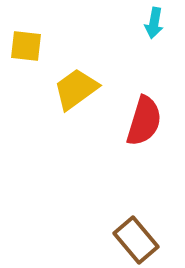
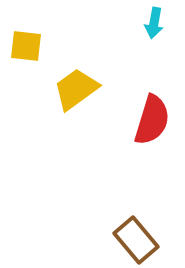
red semicircle: moved 8 px right, 1 px up
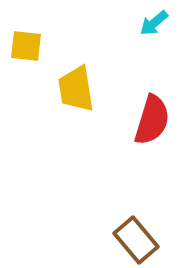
cyan arrow: rotated 40 degrees clockwise
yellow trapezoid: rotated 63 degrees counterclockwise
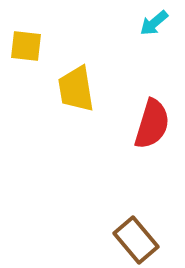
red semicircle: moved 4 px down
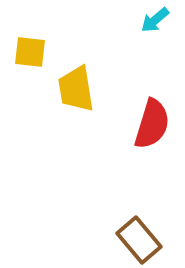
cyan arrow: moved 1 px right, 3 px up
yellow square: moved 4 px right, 6 px down
brown rectangle: moved 3 px right
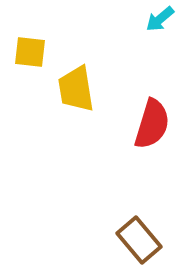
cyan arrow: moved 5 px right, 1 px up
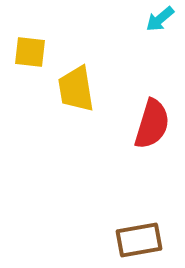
brown rectangle: rotated 60 degrees counterclockwise
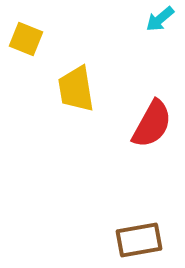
yellow square: moved 4 px left, 13 px up; rotated 16 degrees clockwise
red semicircle: rotated 12 degrees clockwise
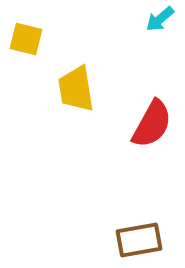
yellow square: rotated 8 degrees counterclockwise
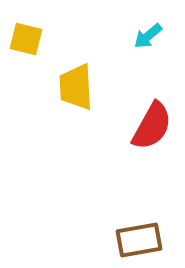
cyan arrow: moved 12 px left, 17 px down
yellow trapezoid: moved 2 px up; rotated 6 degrees clockwise
red semicircle: moved 2 px down
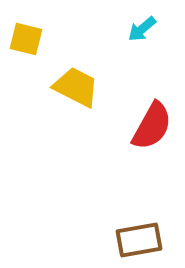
cyan arrow: moved 6 px left, 7 px up
yellow trapezoid: rotated 120 degrees clockwise
